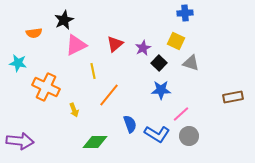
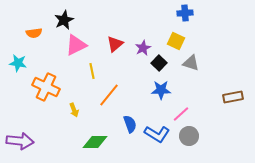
yellow line: moved 1 px left
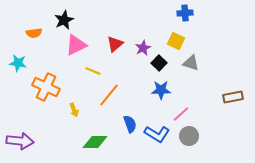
yellow line: moved 1 px right; rotated 56 degrees counterclockwise
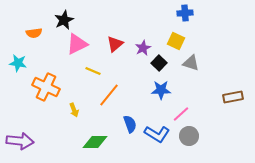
pink triangle: moved 1 px right, 1 px up
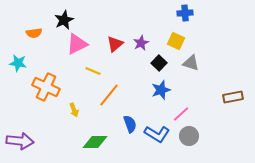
purple star: moved 2 px left, 5 px up
blue star: rotated 18 degrees counterclockwise
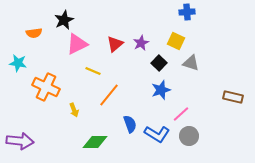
blue cross: moved 2 px right, 1 px up
brown rectangle: rotated 24 degrees clockwise
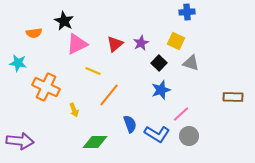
black star: moved 1 px down; rotated 18 degrees counterclockwise
brown rectangle: rotated 12 degrees counterclockwise
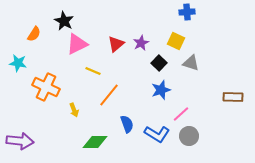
orange semicircle: moved 1 px down; rotated 49 degrees counterclockwise
red triangle: moved 1 px right
blue semicircle: moved 3 px left
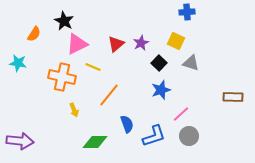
yellow line: moved 4 px up
orange cross: moved 16 px right, 10 px up; rotated 12 degrees counterclockwise
blue L-shape: moved 3 px left, 2 px down; rotated 50 degrees counterclockwise
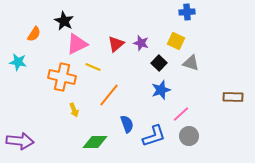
purple star: rotated 28 degrees counterclockwise
cyan star: moved 1 px up
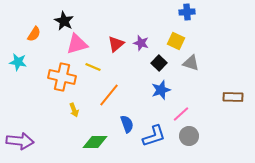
pink triangle: rotated 10 degrees clockwise
